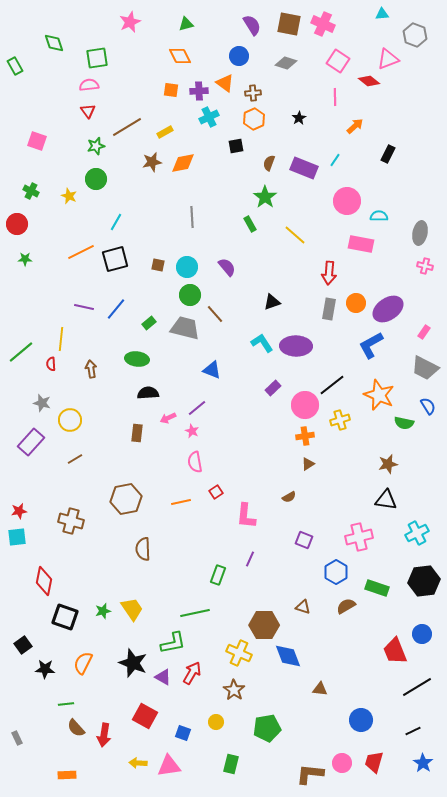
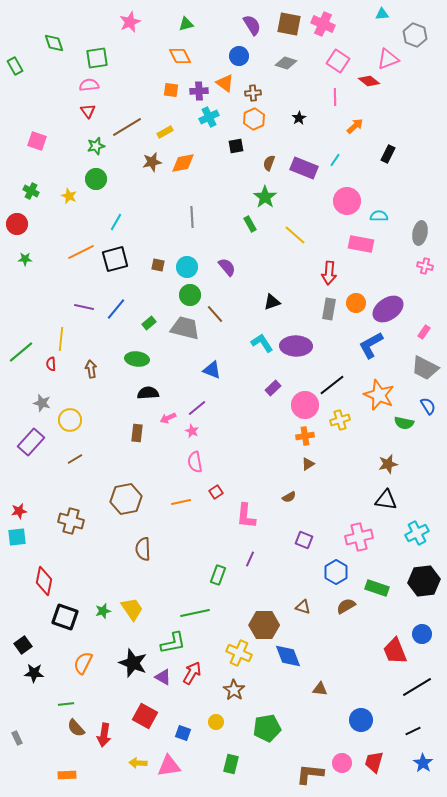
black star at (45, 669): moved 11 px left, 4 px down
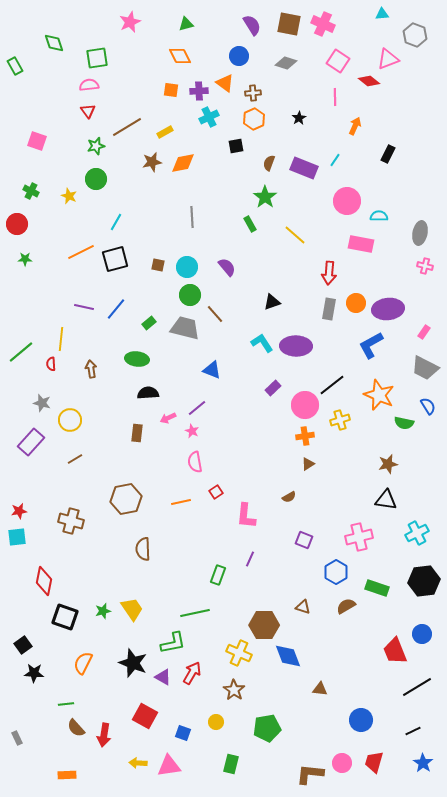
orange arrow at (355, 126): rotated 24 degrees counterclockwise
purple ellipse at (388, 309): rotated 28 degrees clockwise
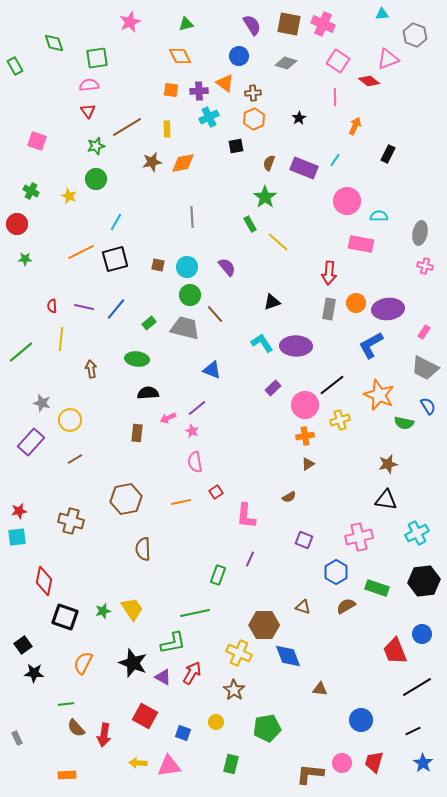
yellow rectangle at (165, 132): moved 2 px right, 3 px up; rotated 63 degrees counterclockwise
yellow line at (295, 235): moved 17 px left, 7 px down
red semicircle at (51, 364): moved 1 px right, 58 px up
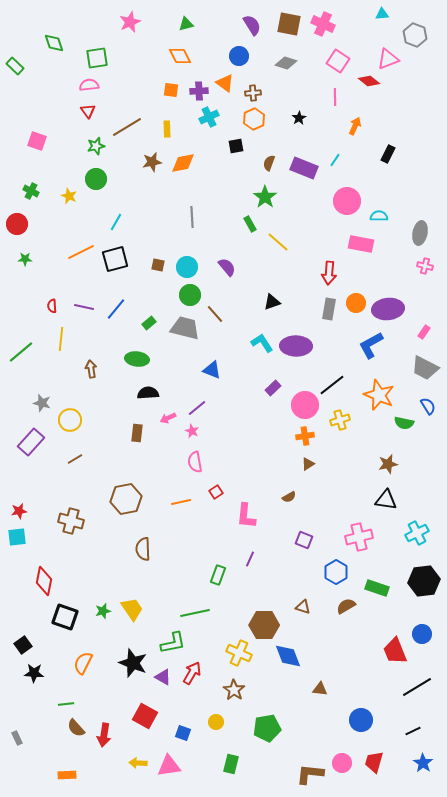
green rectangle at (15, 66): rotated 18 degrees counterclockwise
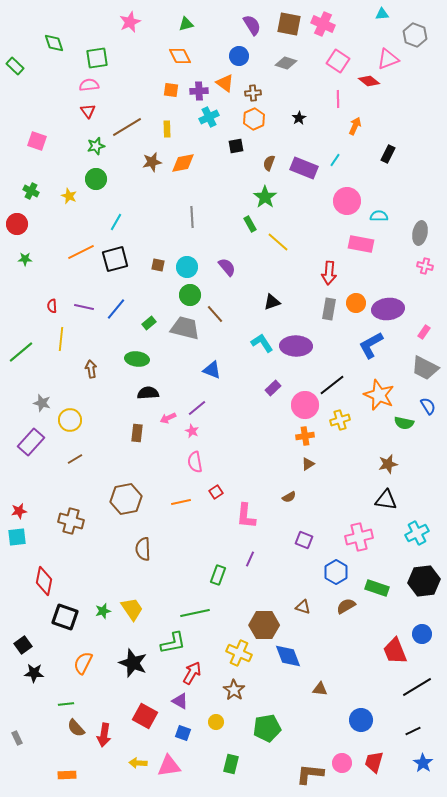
pink line at (335, 97): moved 3 px right, 2 px down
purple triangle at (163, 677): moved 17 px right, 24 px down
